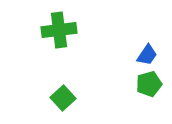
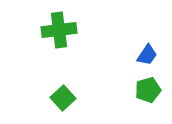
green pentagon: moved 1 px left, 6 px down
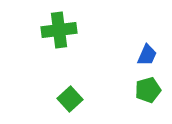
blue trapezoid: rotated 10 degrees counterclockwise
green square: moved 7 px right, 1 px down
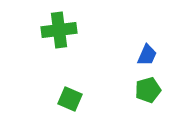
green square: rotated 25 degrees counterclockwise
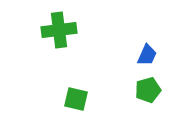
green square: moved 6 px right; rotated 10 degrees counterclockwise
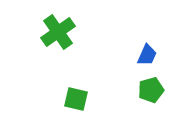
green cross: moved 1 px left, 2 px down; rotated 28 degrees counterclockwise
green pentagon: moved 3 px right
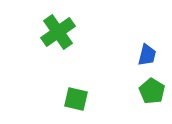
blue trapezoid: rotated 10 degrees counterclockwise
green pentagon: moved 1 px right, 1 px down; rotated 25 degrees counterclockwise
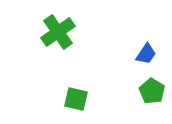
blue trapezoid: moved 1 px left, 1 px up; rotated 20 degrees clockwise
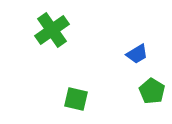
green cross: moved 6 px left, 2 px up
blue trapezoid: moved 9 px left; rotated 25 degrees clockwise
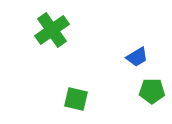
blue trapezoid: moved 3 px down
green pentagon: rotated 30 degrees counterclockwise
